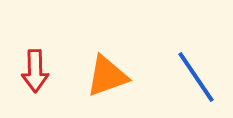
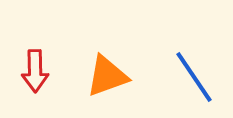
blue line: moved 2 px left
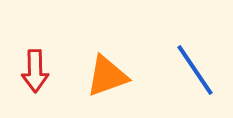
blue line: moved 1 px right, 7 px up
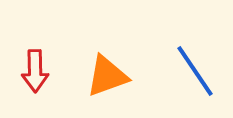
blue line: moved 1 px down
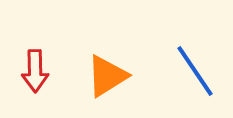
orange triangle: rotated 12 degrees counterclockwise
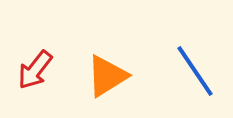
red arrow: moved 1 px up; rotated 39 degrees clockwise
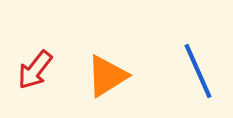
blue line: moved 3 px right; rotated 10 degrees clockwise
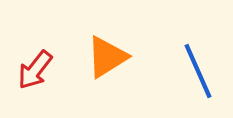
orange triangle: moved 19 px up
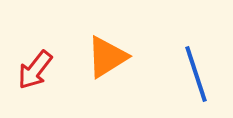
blue line: moved 2 px left, 3 px down; rotated 6 degrees clockwise
